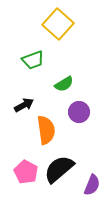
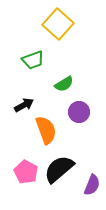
orange semicircle: rotated 12 degrees counterclockwise
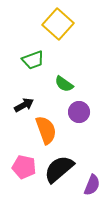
green semicircle: rotated 66 degrees clockwise
pink pentagon: moved 2 px left, 5 px up; rotated 15 degrees counterclockwise
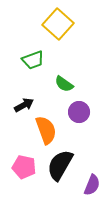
black semicircle: moved 1 px right, 4 px up; rotated 20 degrees counterclockwise
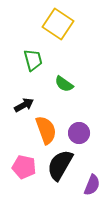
yellow square: rotated 8 degrees counterclockwise
green trapezoid: rotated 85 degrees counterclockwise
purple circle: moved 21 px down
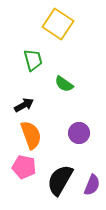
orange semicircle: moved 15 px left, 5 px down
black semicircle: moved 15 px down
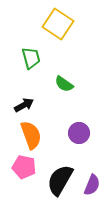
green trapezoid: moved 2 px left, 2 px up
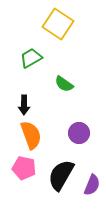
green trapezoid: rotated 105 degrees counterclockwise
black arrow: rotated 120 degrees clockwise
pink pentagon: moved 1 px down
black semicircle: moved 1 px right, 5 px up
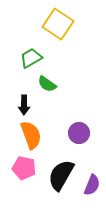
green semicircle: moved 17 px left
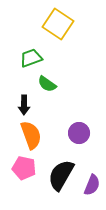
green trapezoid: rotated 10 degrees clockwise
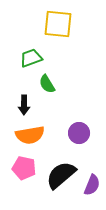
yellow square: rotated 28 degrees counterclockwise
green semicircle: rotated 24 degrees clockwise
orange semicircle: moved 1 px left; rotated 100 degrees clockwise
black semicircle: rotated 20 degrees clockwise
